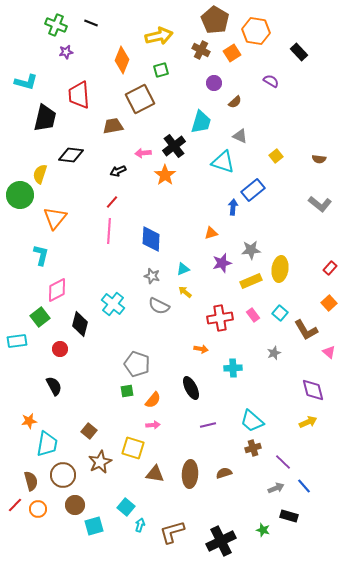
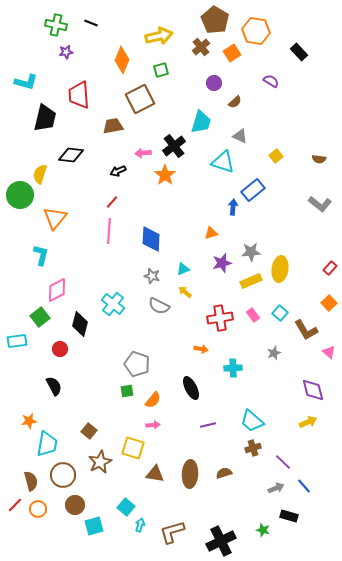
green cross at (56, 25): rotated 10 degrees counterclockwise
brown cross at (201, 50): moved 3 px up; rotated 24 degrees clockwise
gray star at (251, 250): moved 2 px down
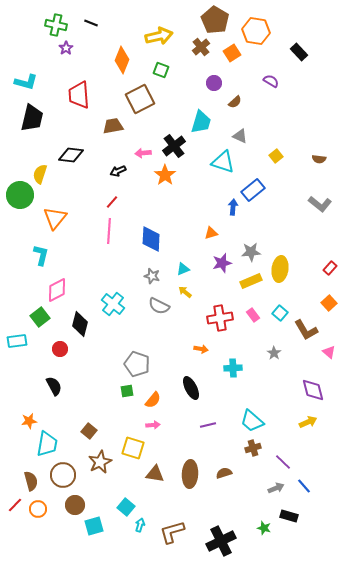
purple star at (66, 52): moved 4 px up; rotated 24 degrees counterclockwise
green square at (161, 70): rotated 35 degrees clockwise
black trapezoid at (45, 118): moved 13 px left
gray star at (274, 353): rotated 16 degrees counterclockwise
green star at (263, 530): moved 1 px right, 2 px up
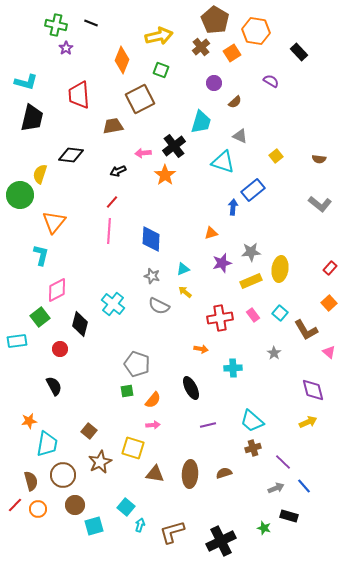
orange triangle at (55, 218): moved 1 px left, 4 px down
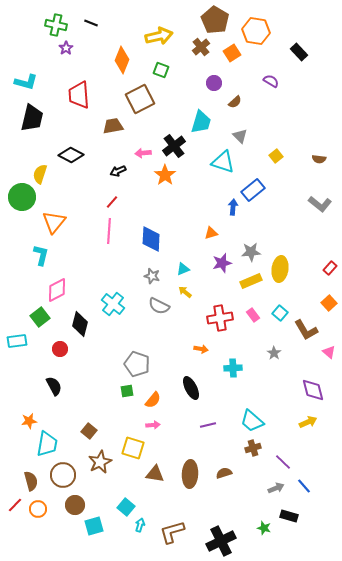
gray triangle at (240, 136): rotated 21 degrees clockwise
black diamond at (71, 155): rotated 20 degrees clockwise
green circle at (20, 195): moved 2 px right, 2 px down
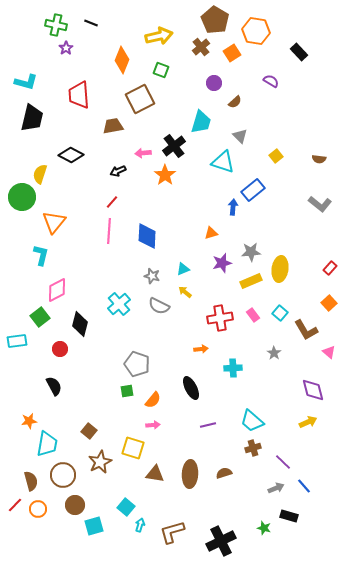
blue diamond at (151, 239): moved 4 px left, 3 px up
cyan cross at (113, 304): moved 6 px right; rotated 10 degrees clockwise
orange arrow at (201, 349): rotated 16 degrees counterclockwise
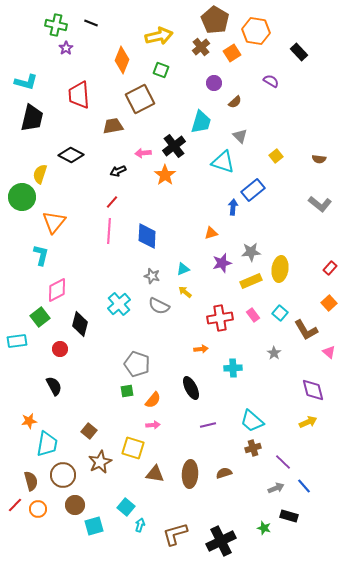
brown L-shape at (172, 532): moved 3 px right, 2 px down
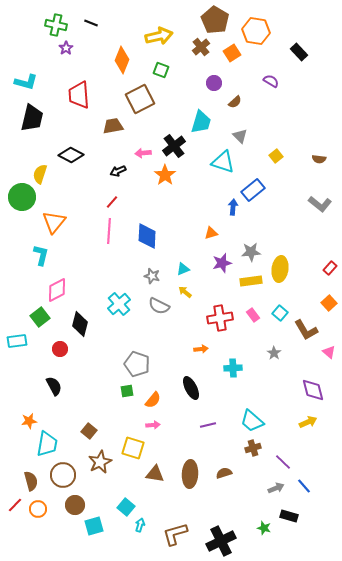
yellow rectangle at (251, 281): rotated 15 degrees clockwise
